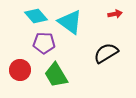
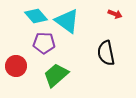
red arrow: rotated 32 degrees clockwise
cyan triangle: moved 3 px left, 1 px up
black semicircle: rotated 70 degrees counterclockwise
red circle: moved 4 px left, 4 px up
green trapezoid: rotated 80 degrees clockwise
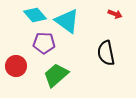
cyan diamond: moved 1 px left, 1 px up
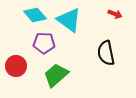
cyan triangle: moved 2 px right, 1 px up
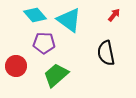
red arrow: moved 1 px left, 1 px down; rotated 72 degrees counterclockwise
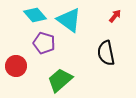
red arrow: moved 1 px right, 1 px down
purple pentagon: rotated 15 degrees clockwise
green trapezoid: moved 4 px right, 5 px down
